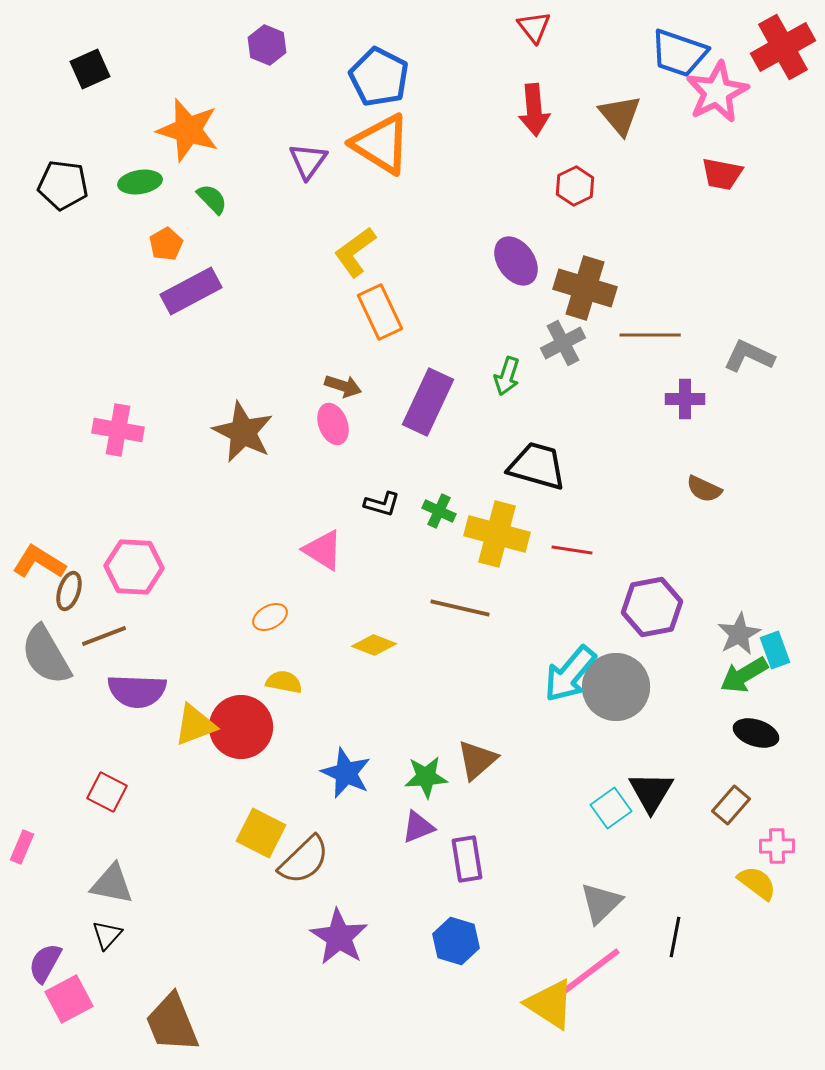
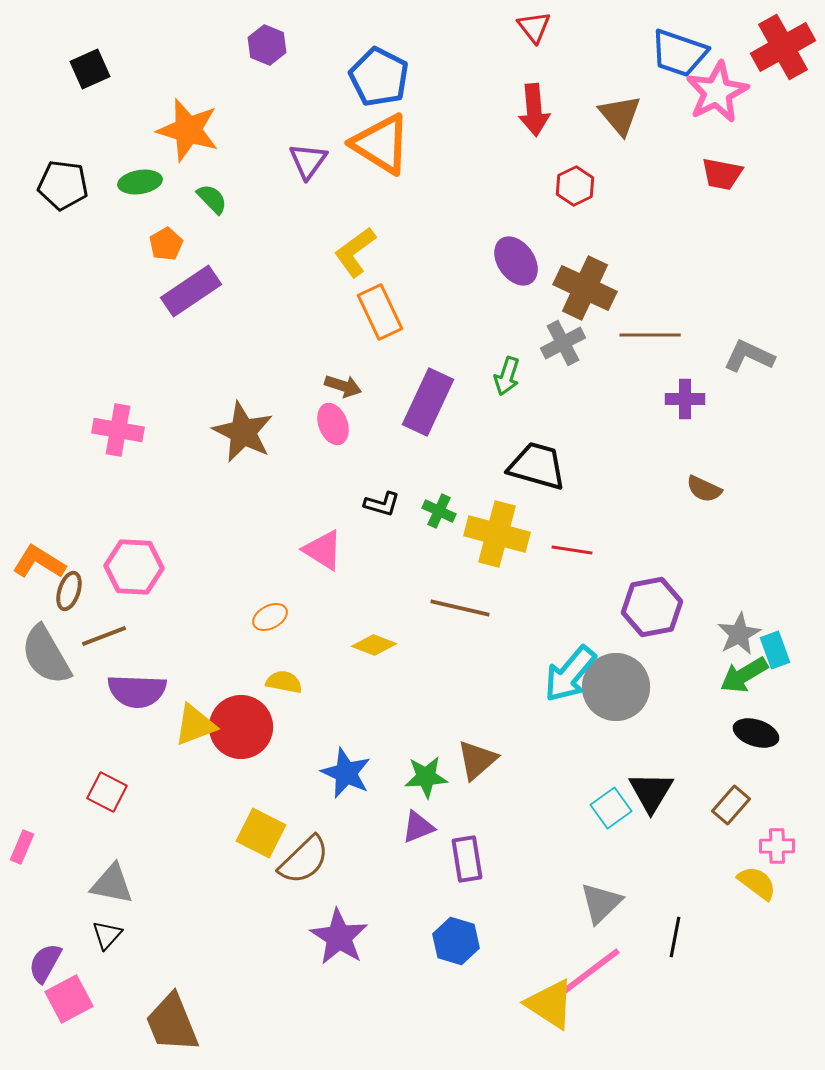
brown cross at (585, 288): rotated 8 degrees clockwise
purple rectangle at (191, 291): rotated 6 degrees counterclockwise
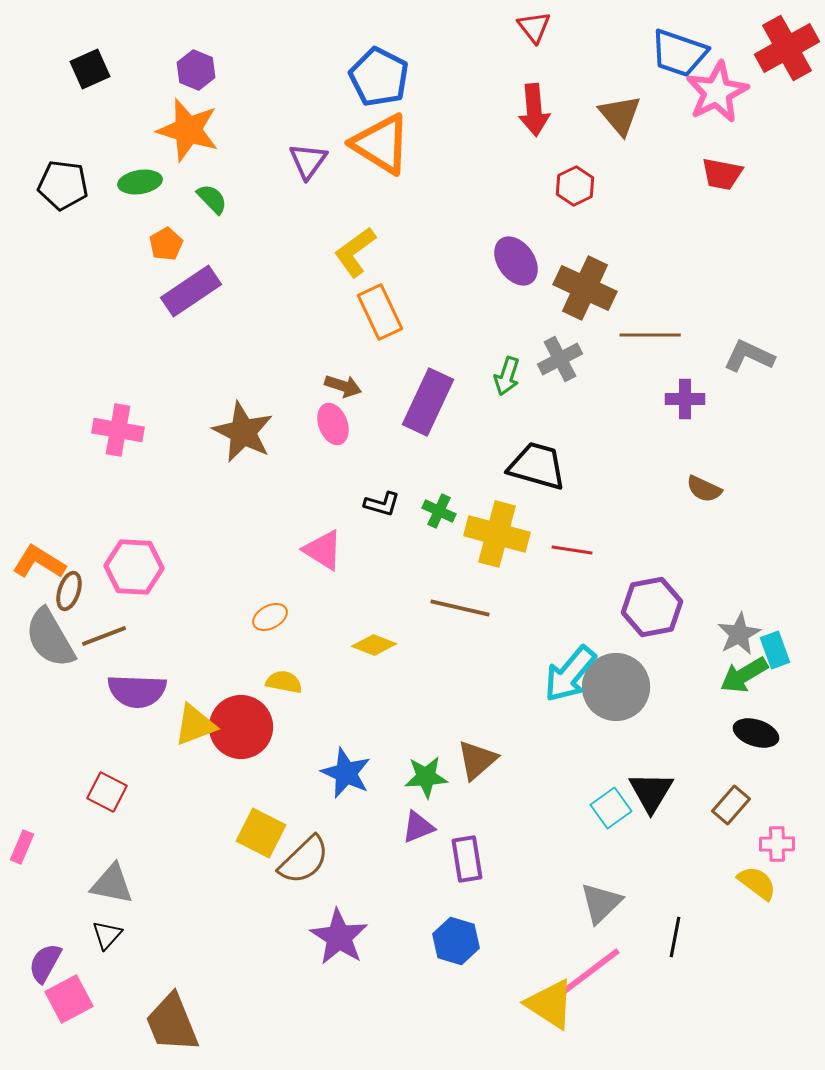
purple hexagon at (267, 45): moved 71 px left, 25 px down
red cross at (783, 47): moved 4 px right, 1 px down
gray cross at (563, 343): moved 3 px left, 16 px down
gray semicircle at (46, 655): moved 4 px right, 17 px up
pink cross at (777, 846): moved 2 px up
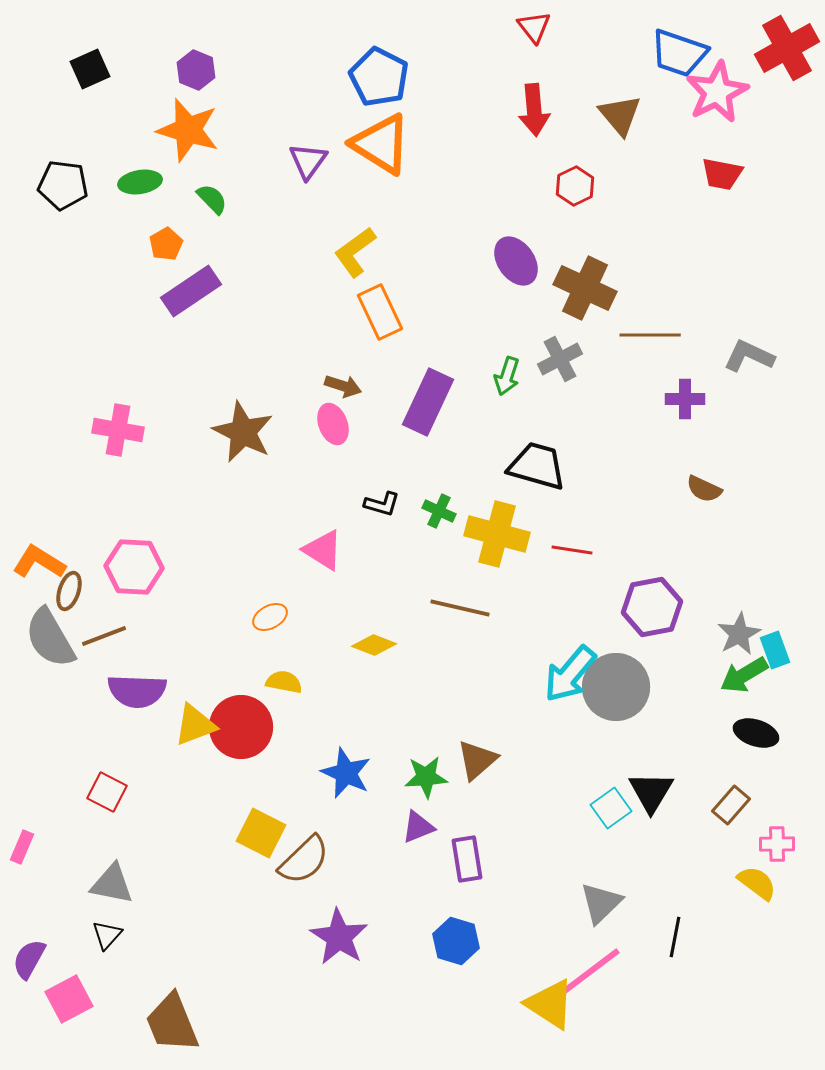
purple semicircle at (45, 963): moved 16 px left, 4 px up
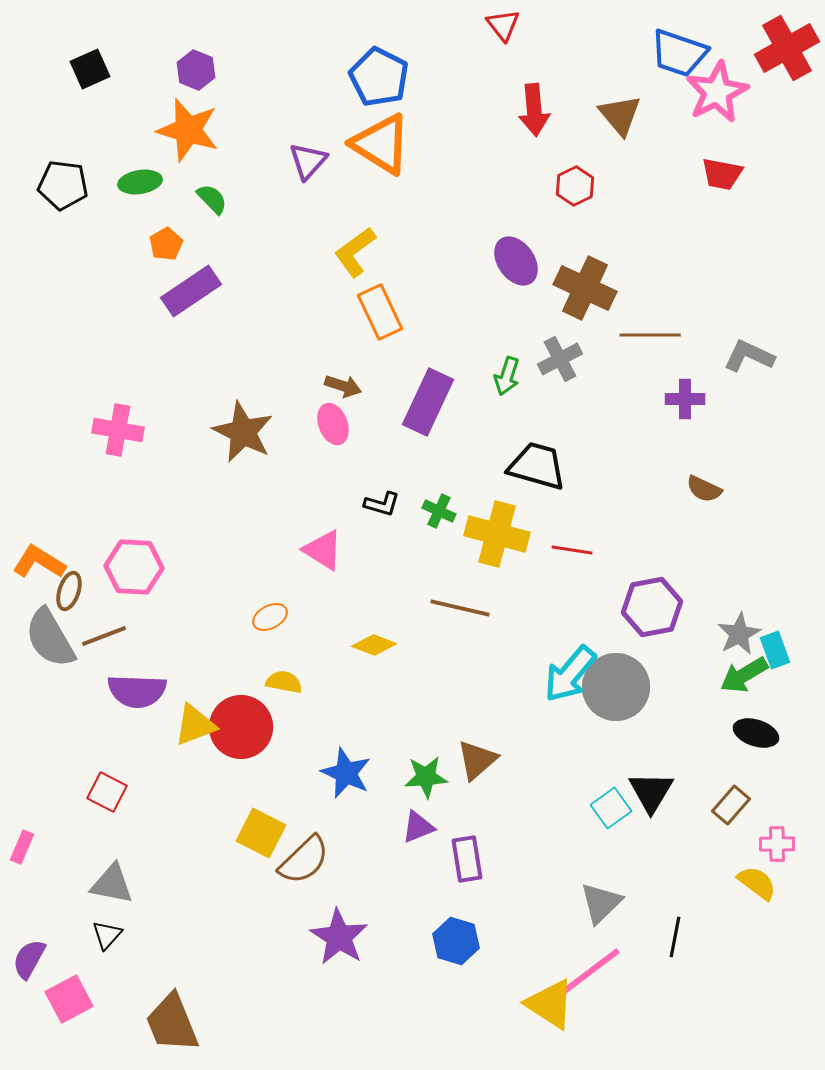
red triangle at (534, 27): moved 31 px left, 2 px up
purple triangle at (308, 161): rotated 6 degrees clockwise
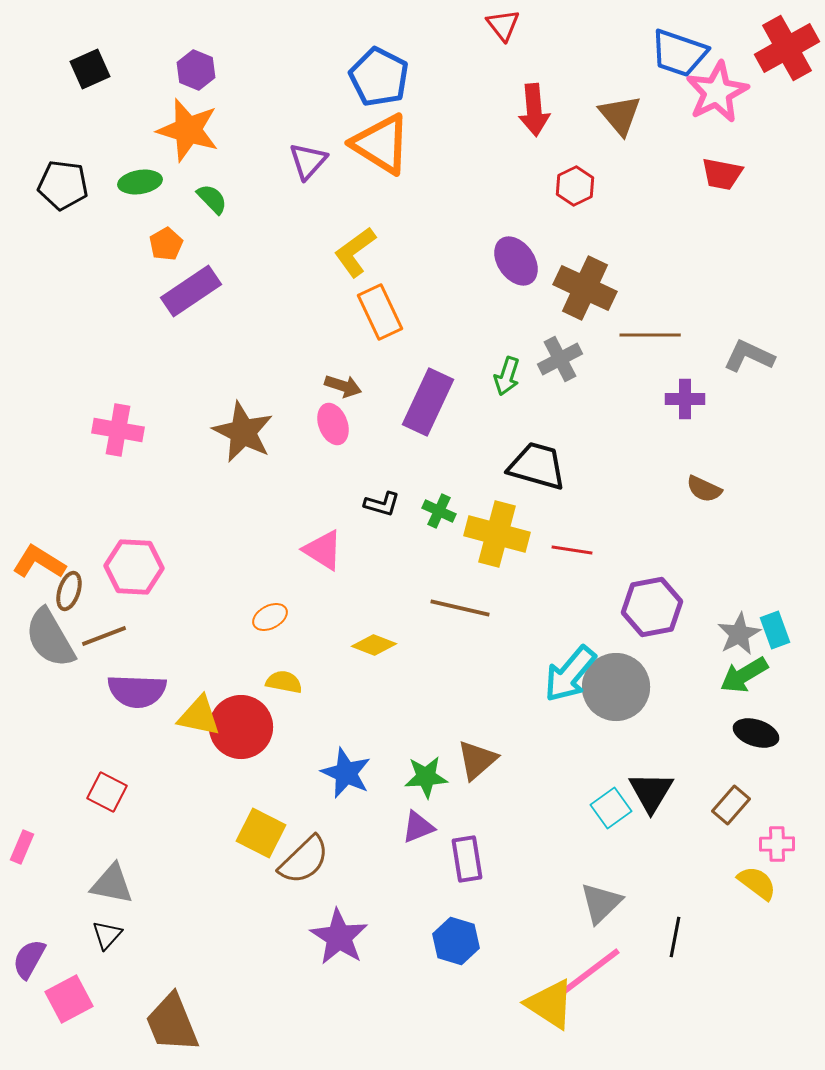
cyan rectangle at (775, 650): moved 20 px up
yellow triangle at (195, 725): moved 4 px right, 9 px up; rotated 33 degrees clockwise
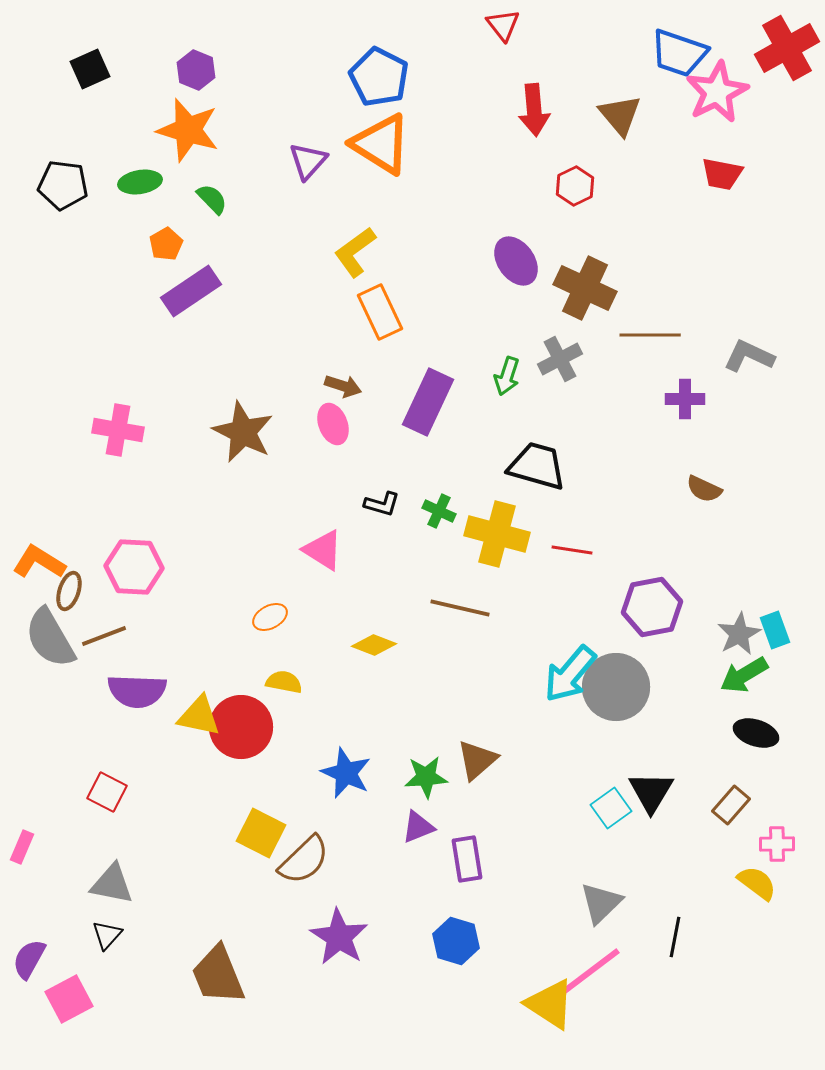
brown trapezoid at (172, 1023): moved 46 px right, 48 px up
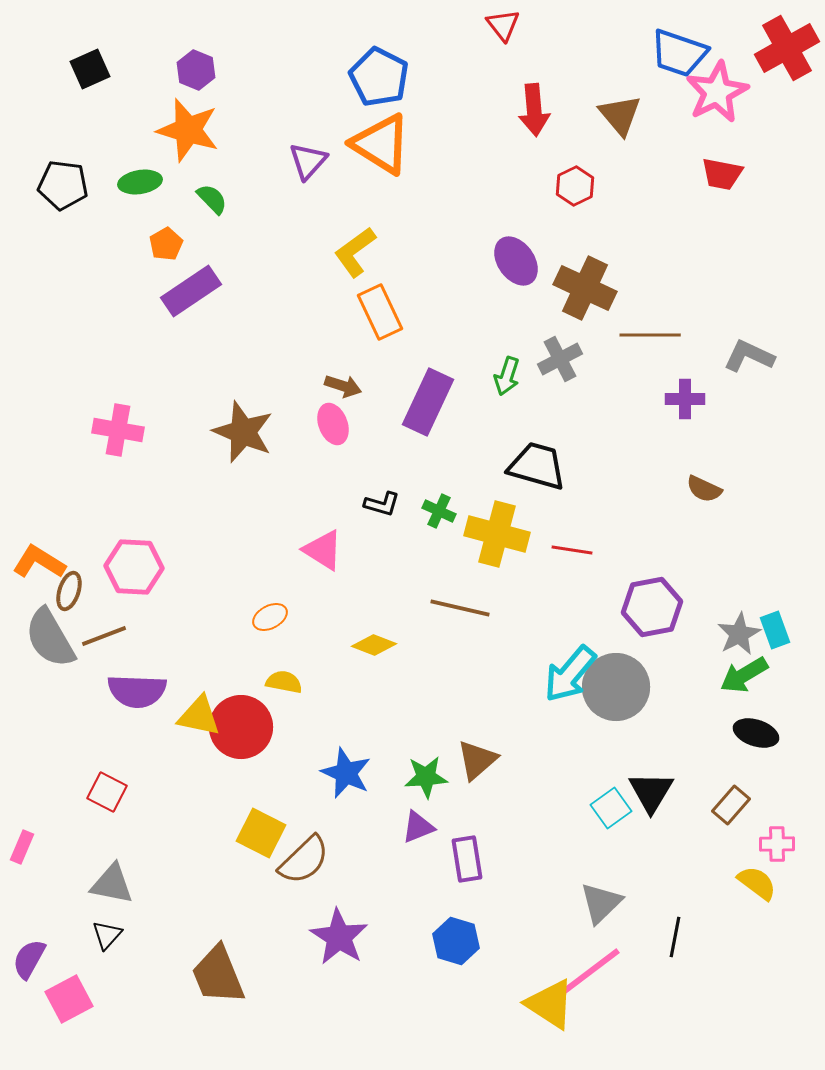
brown star at (243, 432): rotated 4 degrees counterclockwise
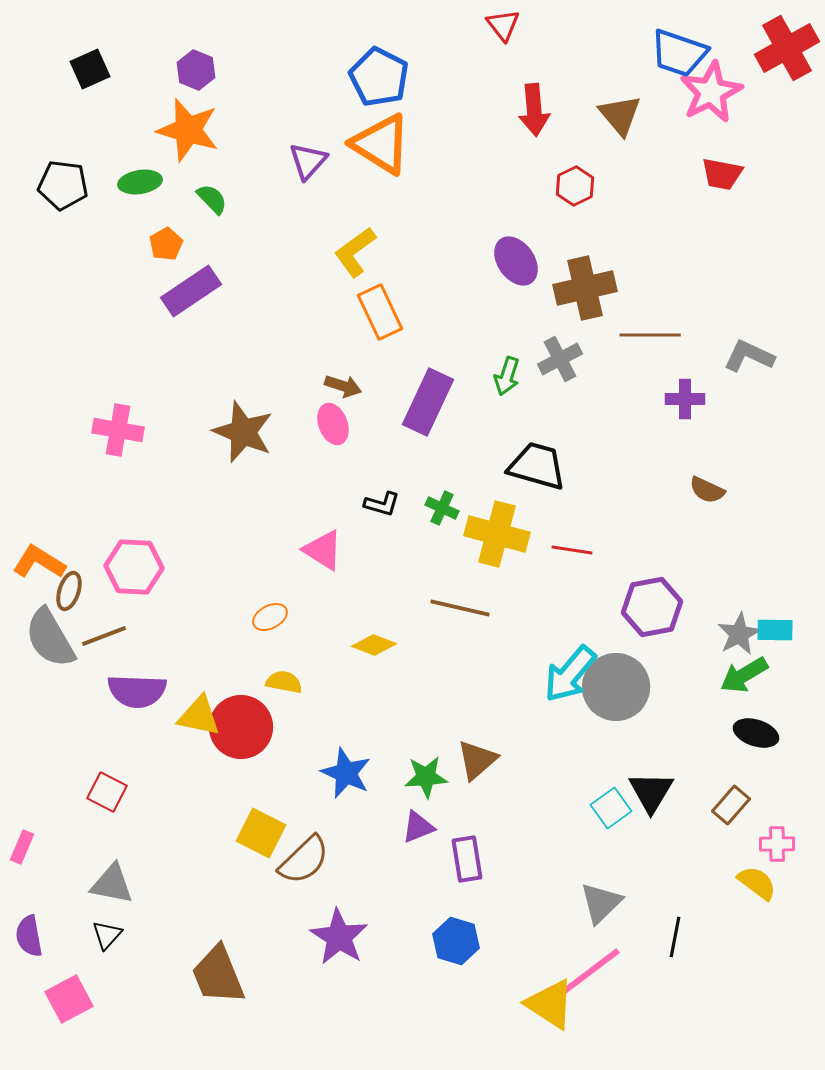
pink star at (717, 92): moved 6 px left
brown cross at (585, 288): rotated 38 degrees counterclockwise
brown semicircle at (704, 489): moved 3 px right, 1 px down
green cross at (439, 511): moved 3 px right, 3 px up
cyan rectangle at (775, 630): rotated 69 degrees counterclockwise
purple semicircle at (29, 959): moved 23 px up; rotated 39 degrees counterclockwise
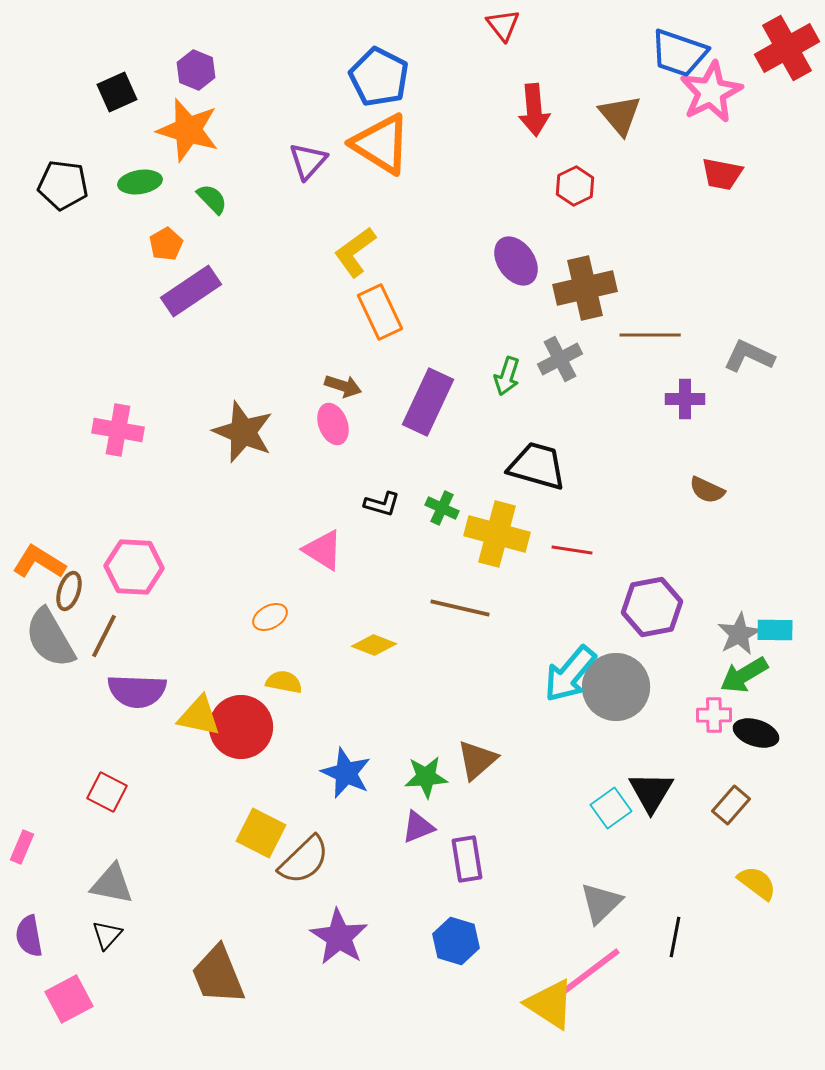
black square at (90, 69): moved 27 px right, 23 px down
brown line at (104, 636): rotated 42 degrees counterclockwise
pink cross at (777, 844): moved 63 px left, 129 px up
